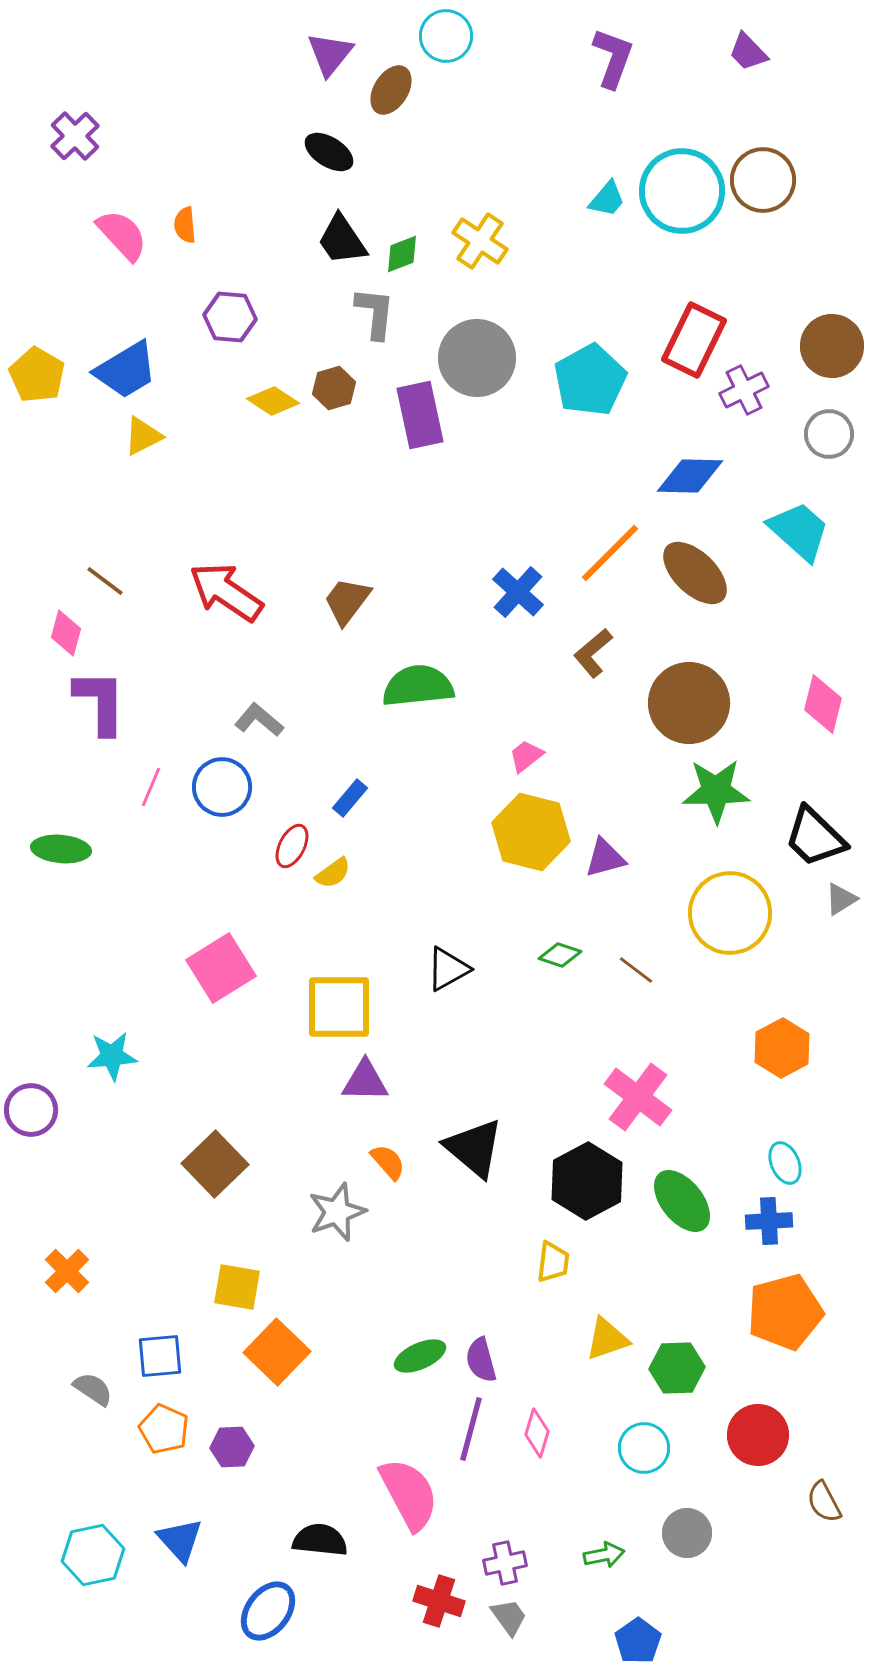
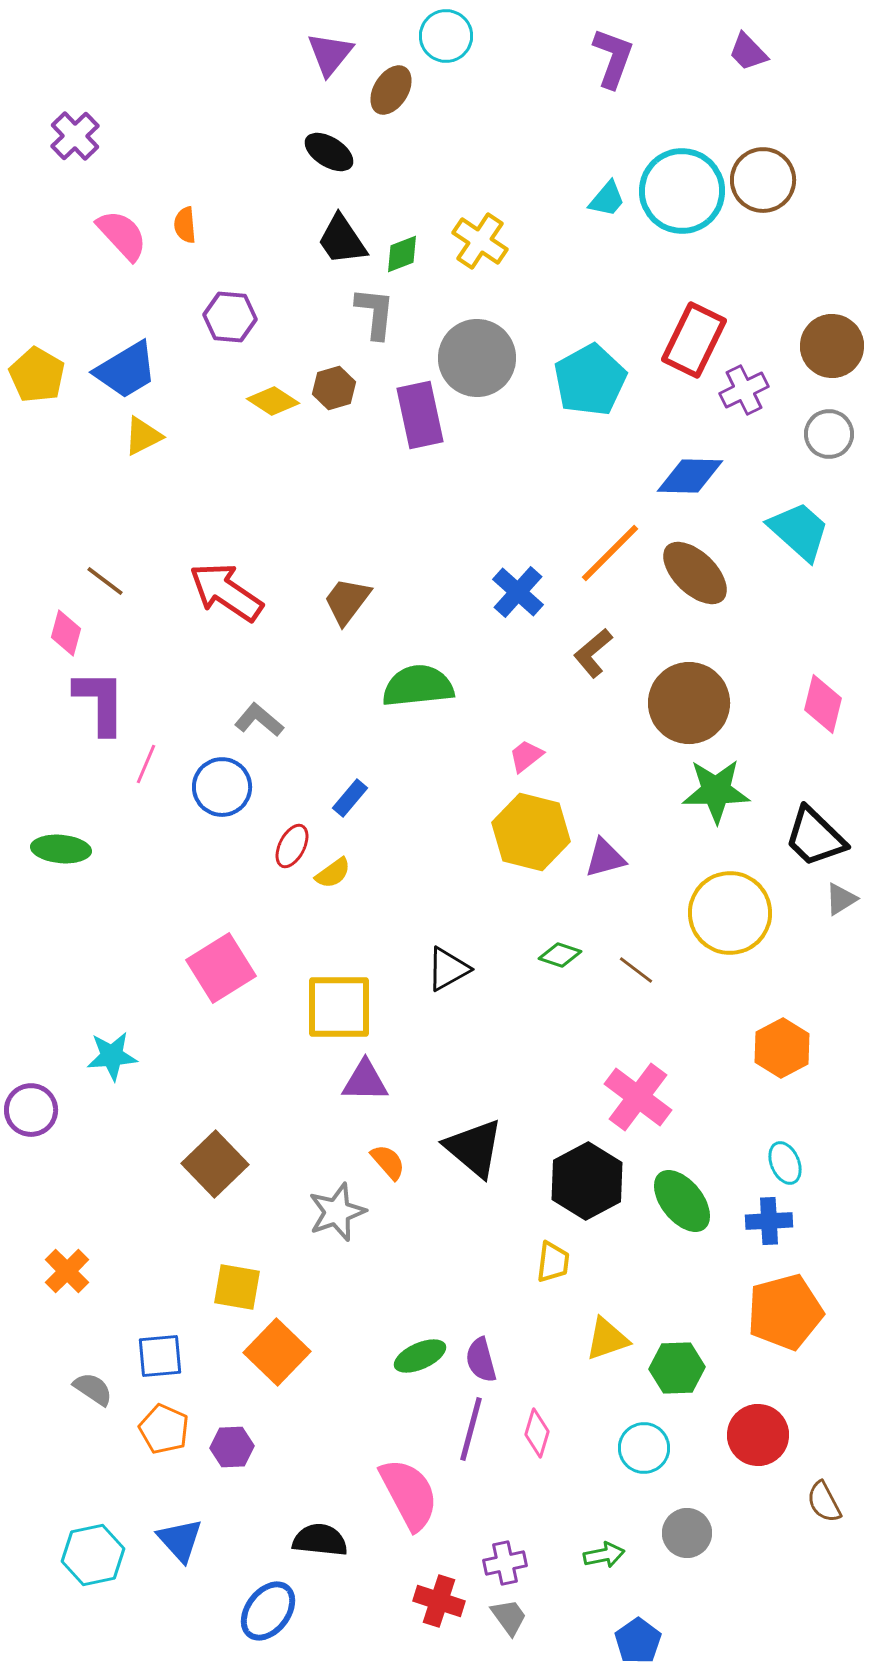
pink line at (151, 787): moved 5 px left, 23 px up
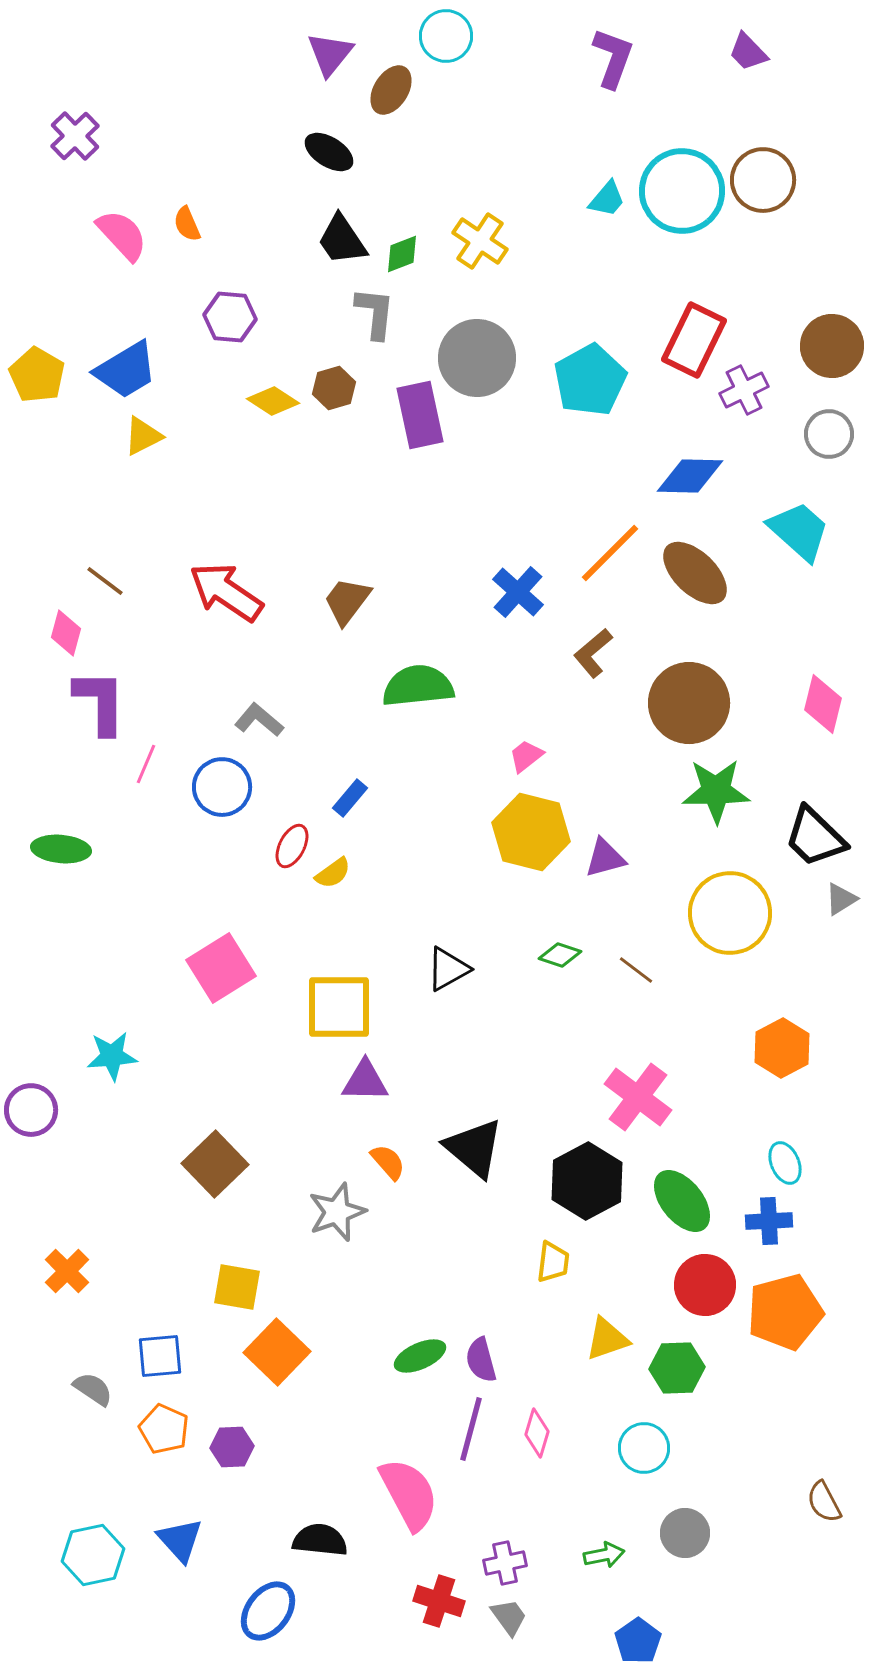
orange semicircle at (185, 225): moved 2 px right, 1 px up; rotated 18 degrees counterclockwise
red circle at (758, 1435): moved 53 px left, 150 px up
gray circle at (687, 1533): moved 2 px left
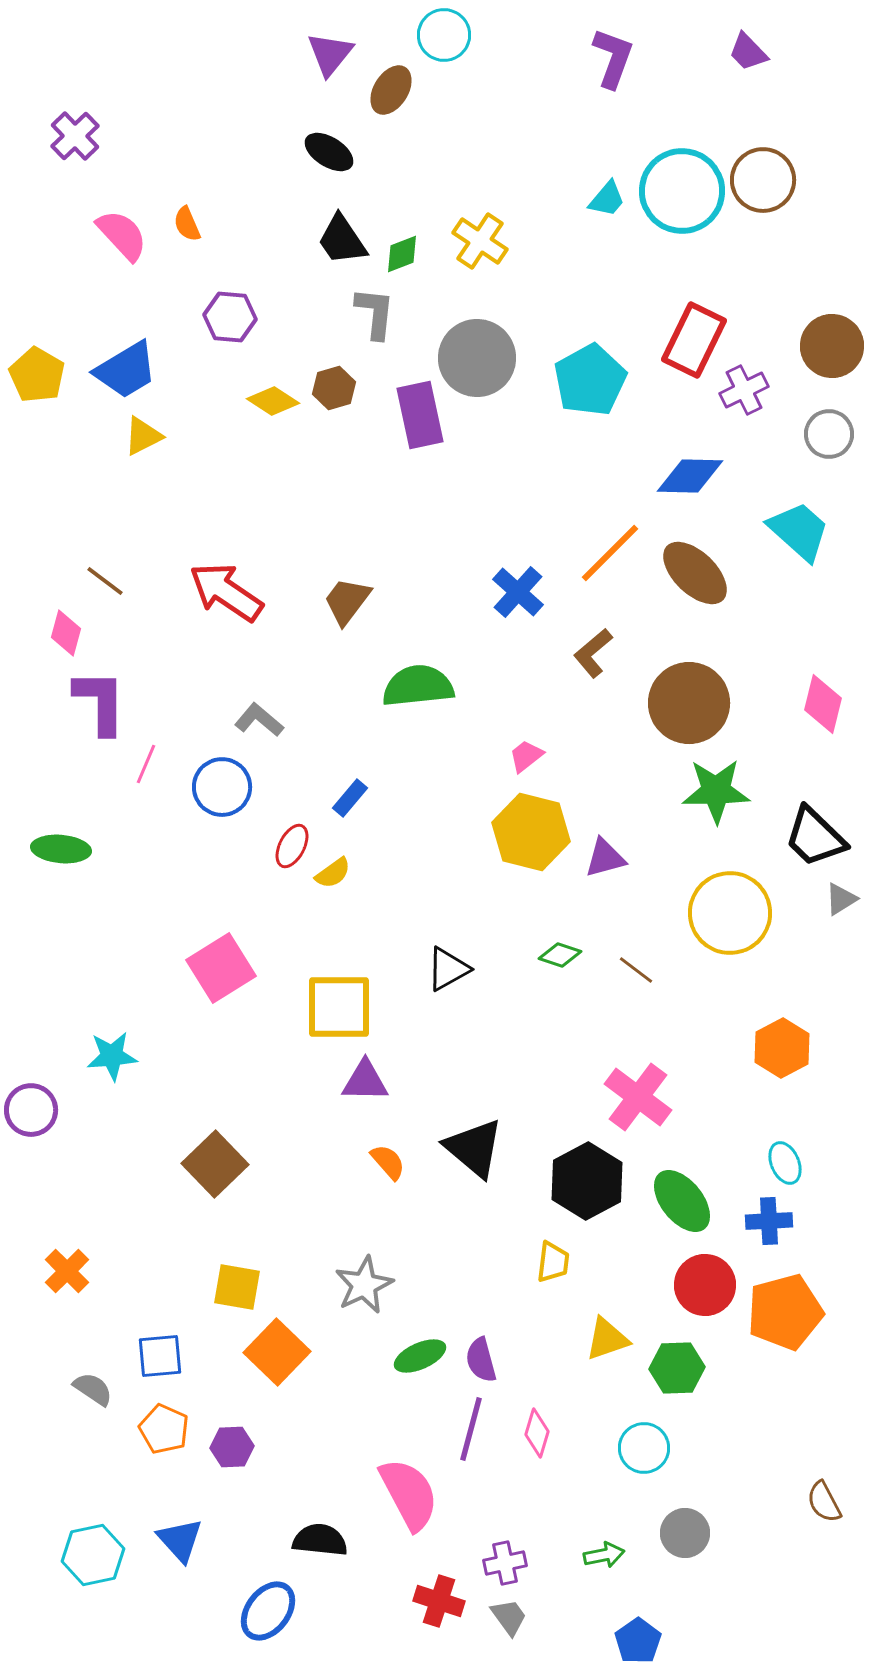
cyan circle at (446, 36): moved 2 px left, 1 px up
gray star at (337, 1212): moved 27 px right, 73 px down; rotated 6 degrees counterclockwise
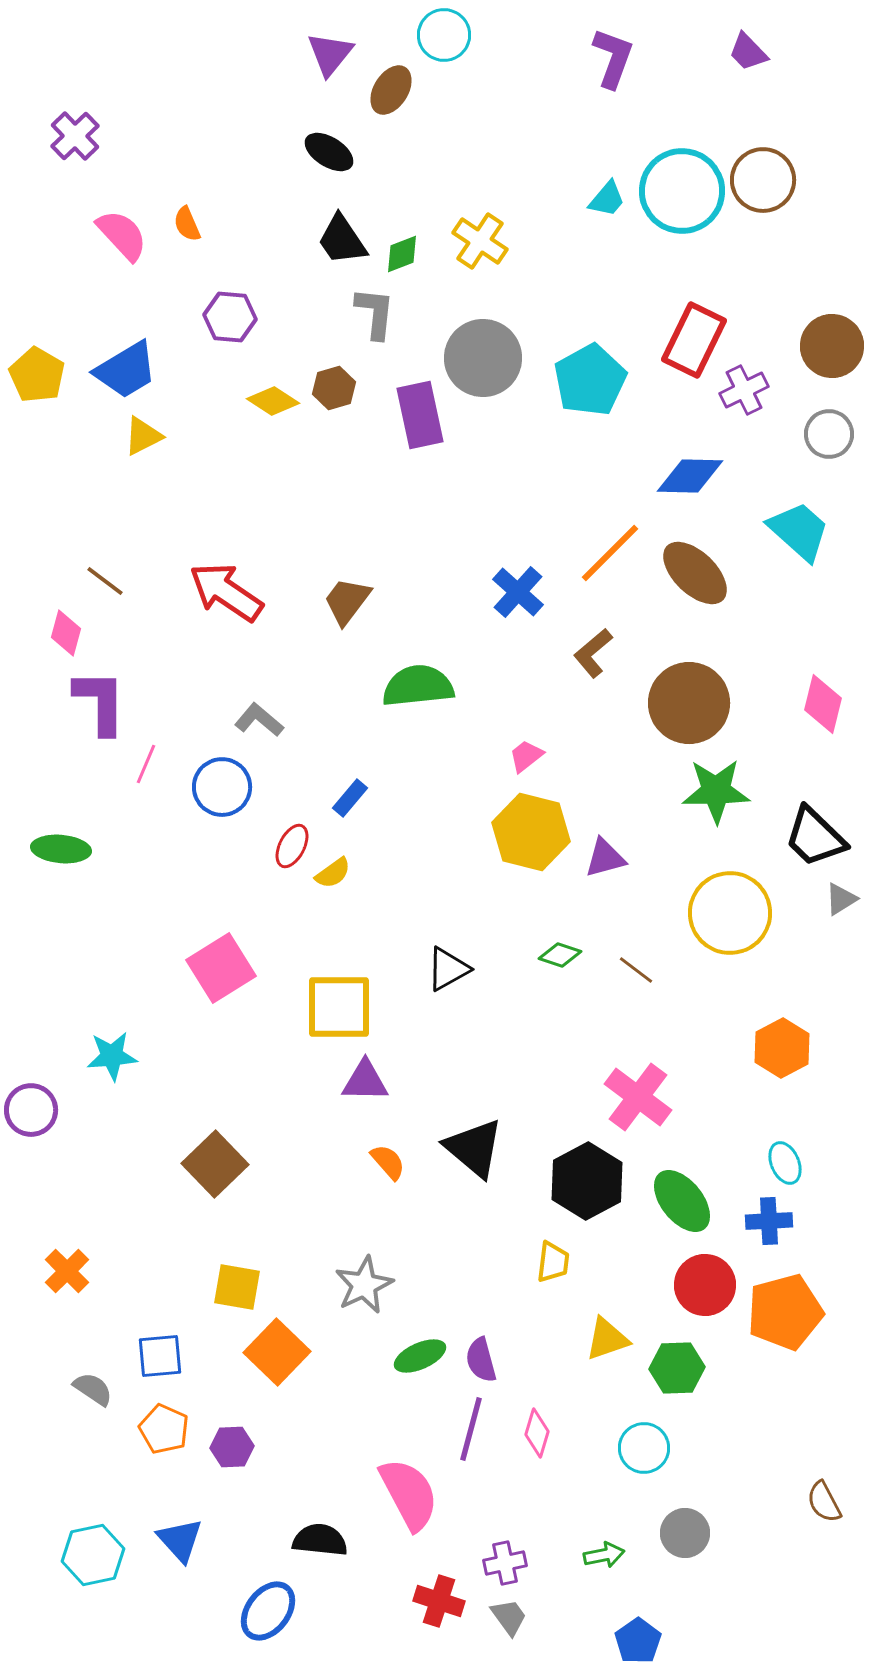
gray circle at (477, 358): moved 6 px right
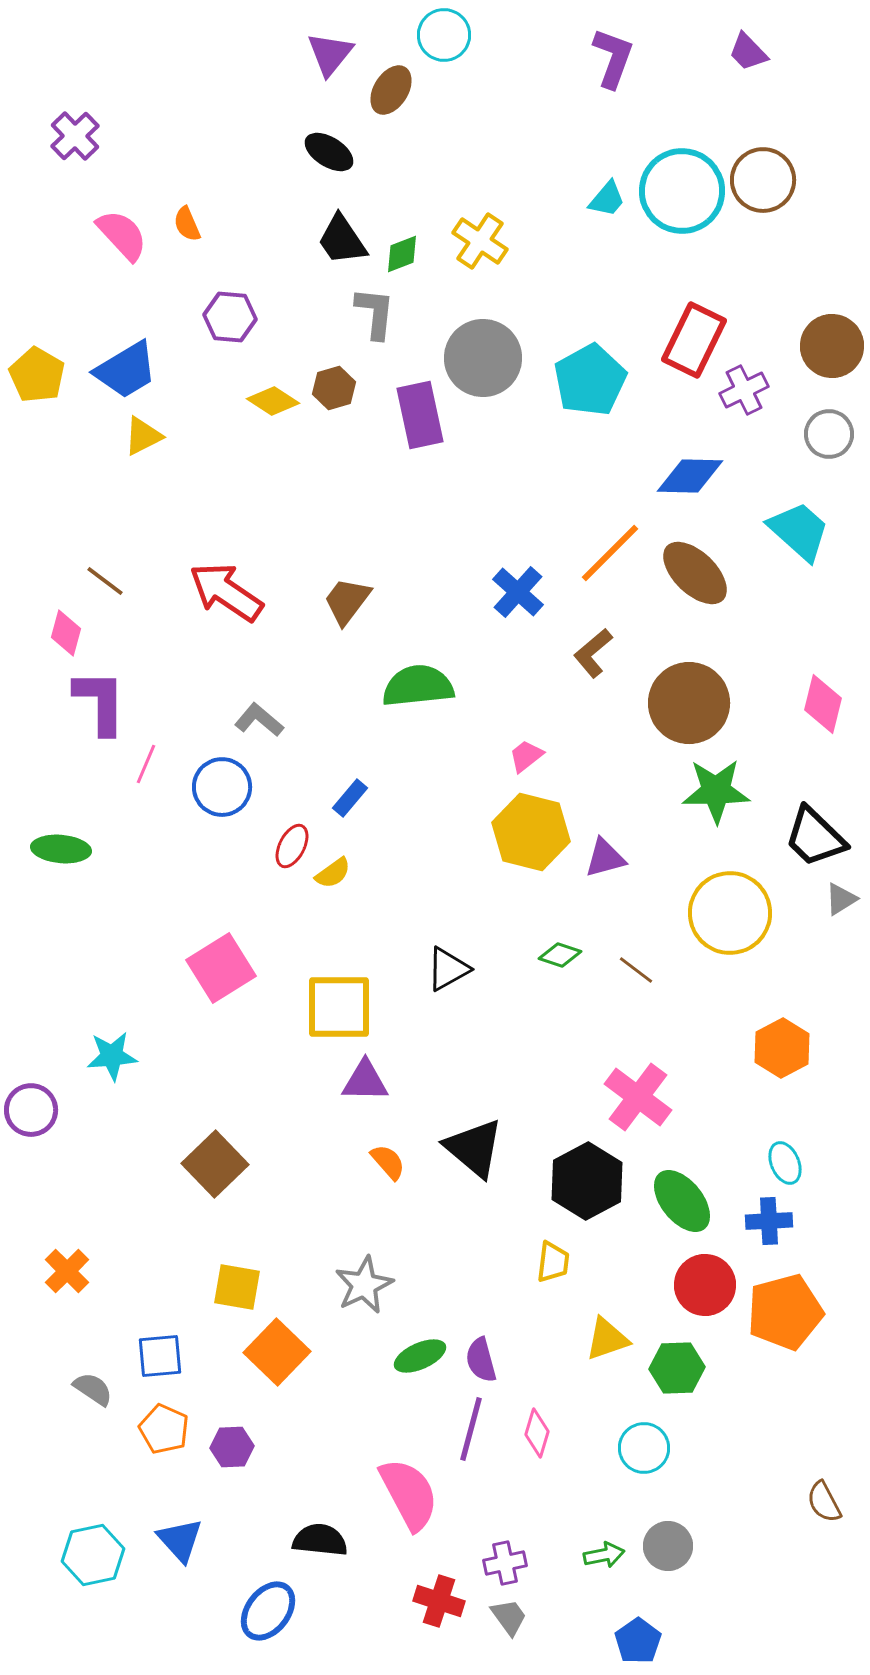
gray circle at (685, 1533): moved 17 px left, 13 px down
